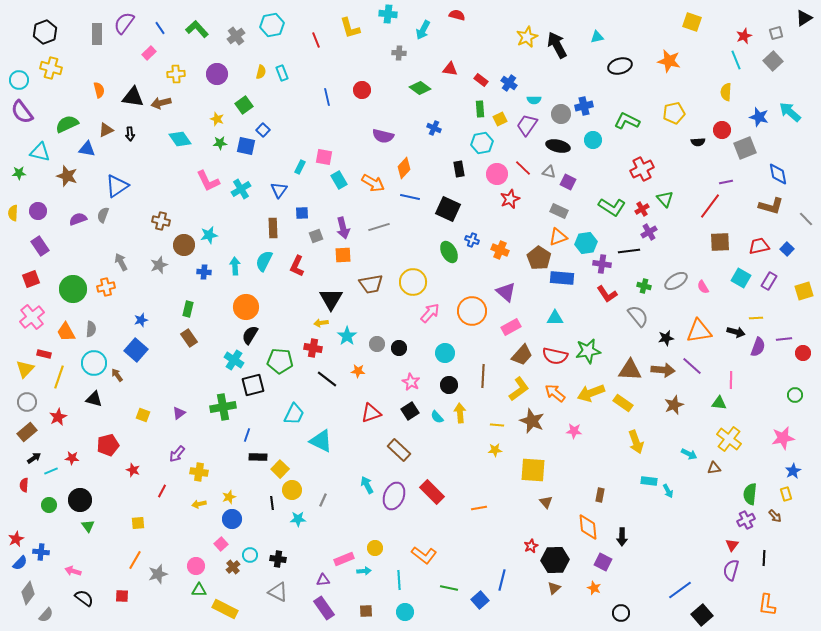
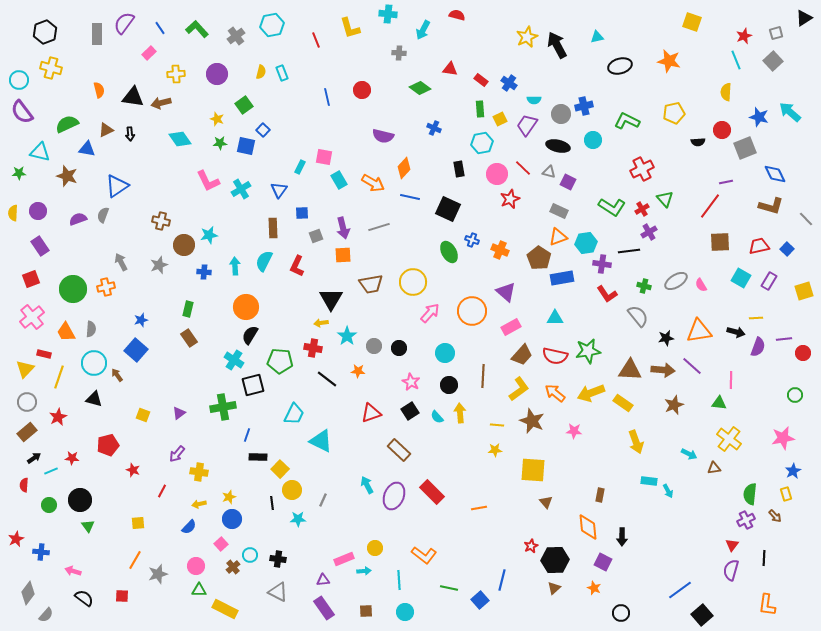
blue diamond at (778, 174): moved 3 px left; rotated 15 degrees counterclockwise
blue rectangle at (562, 278): rotated 15 degrees counterclockwise
pink semicircle at (703, 287): moved 2 px left, 2 px up
gray circle at (377, 344): moved 3 px left, 2 px down
blue semicircle at (20, 563): moved 169 px right, 36 px up
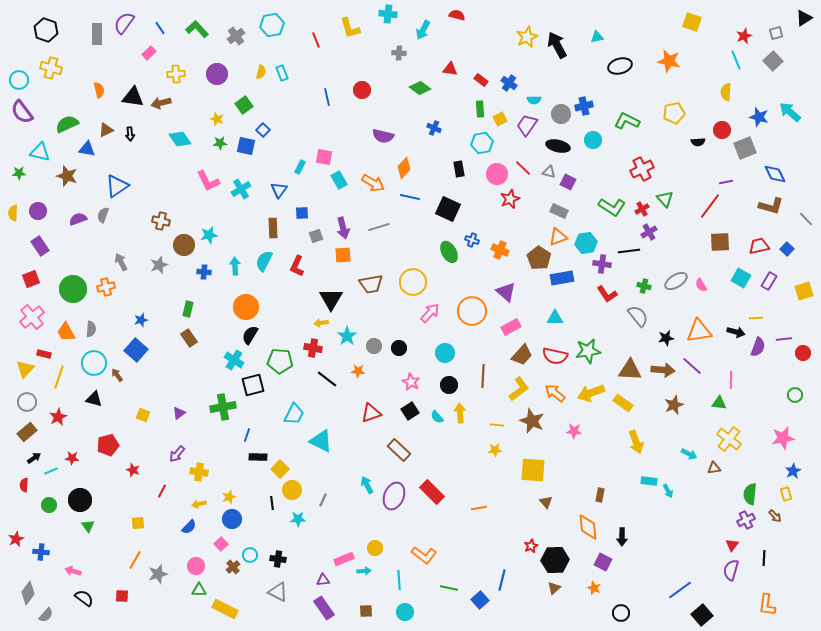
black hexagon at (45, 32): moved 1 px right, 2 px up; rotated 20 degrees counterclockwise
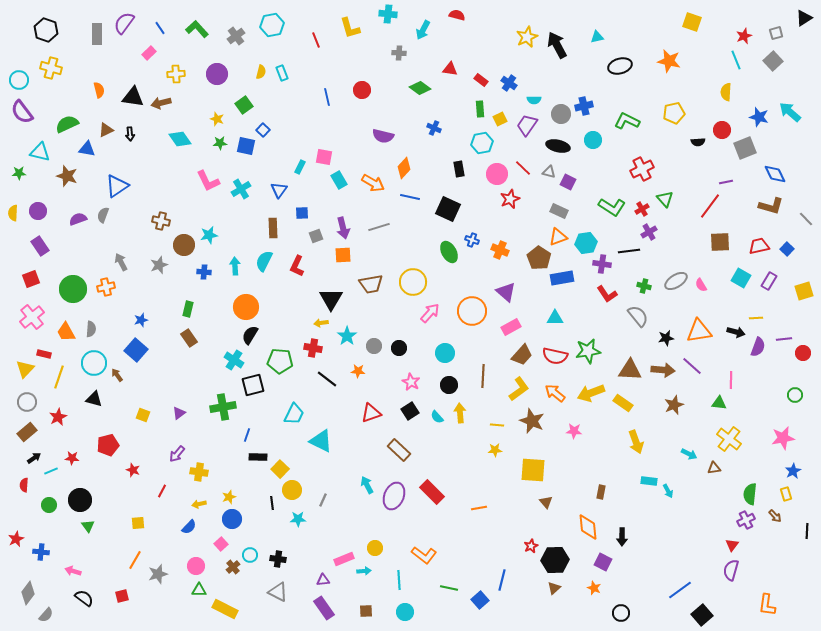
brown rectangle at (600, 495): moved 1 px right, 3 px up
black line at (764, 558): moved 43 px right, 27 px up
red square at (122, 596): rotated 16 degrees counterclockwise
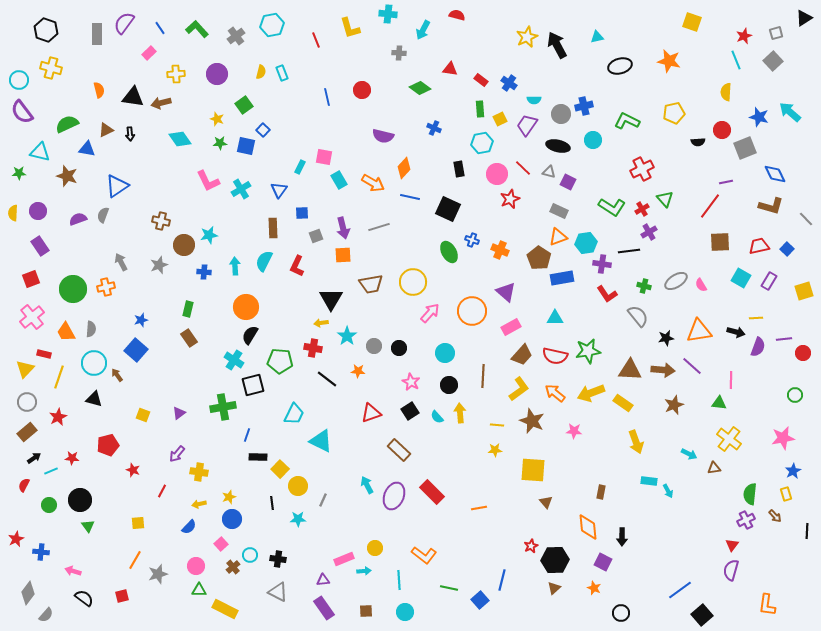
red semicircle at (24, 485): rotated 24 degrees clockwise
yellow circle at (292, 490): moved 6 px right, 4 px up
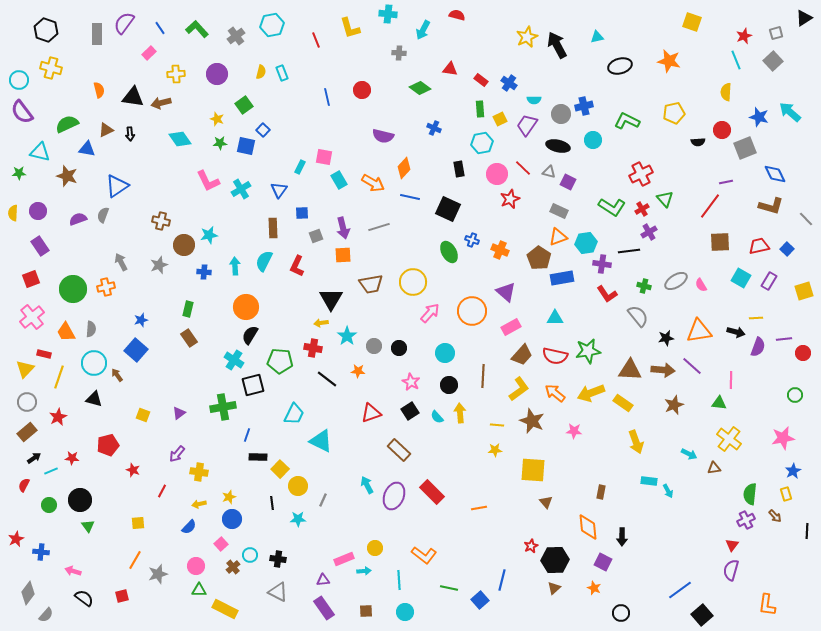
red cross at (642, 169): moved 1 px left, 5 px down
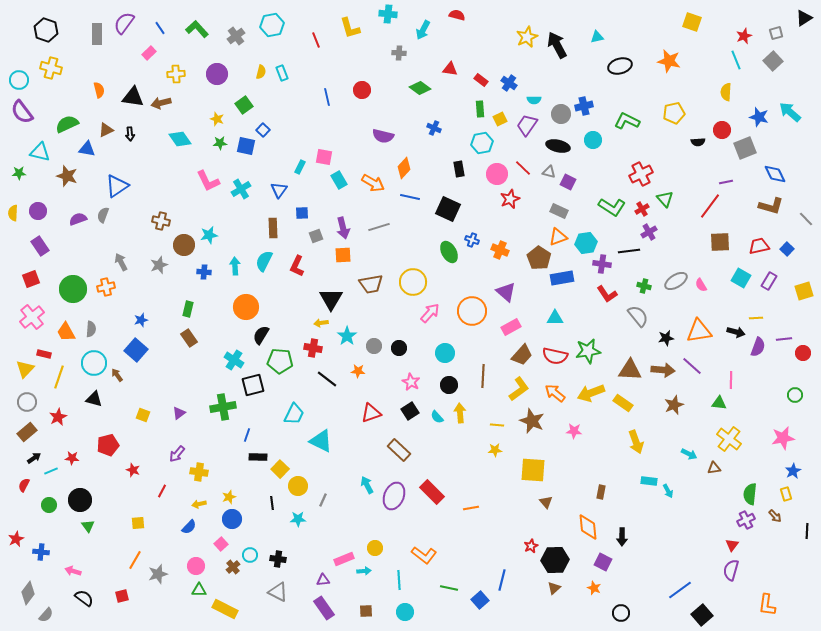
black semicircle at (250, 335): moved 11 px right
orange line at (479, 508): moved 8 px left
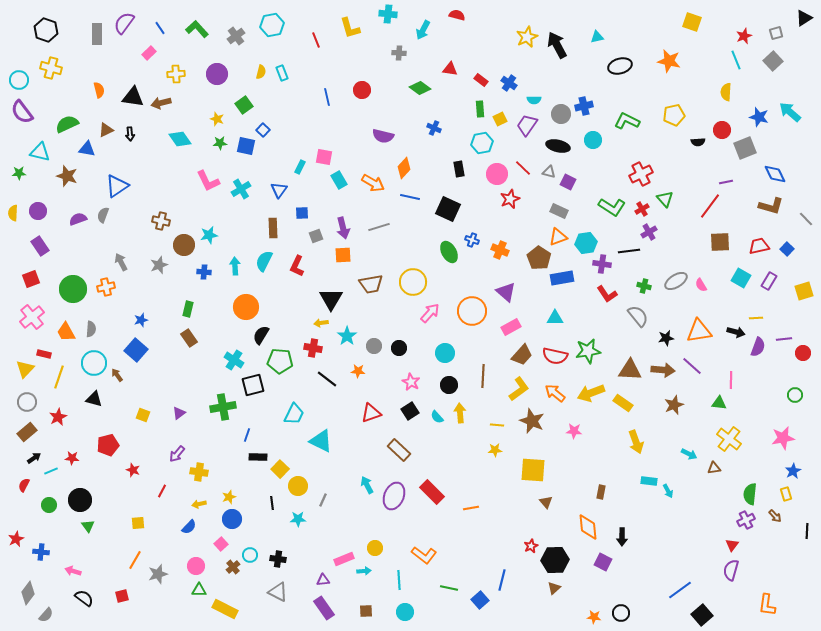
yellow pentagon at (674, 113): moved 2 px down
orange star at (594, 588): moved 29 px down; rotated 16 degrees counterclockwise
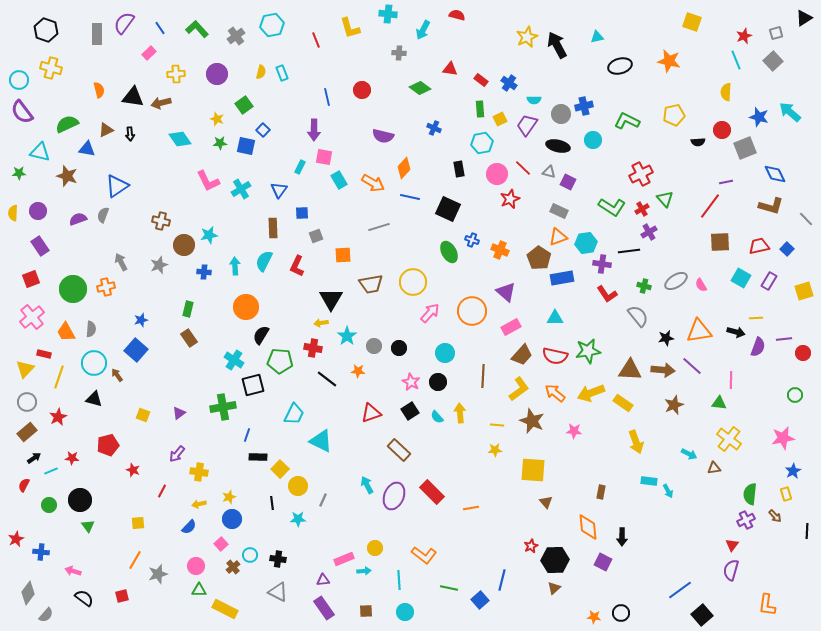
purple arrow at (343, 228): moved 29 px left, 98 px up; rotated 15 degrees clockwise
black circle at (449, 385): moved 11 px left, 3 px up
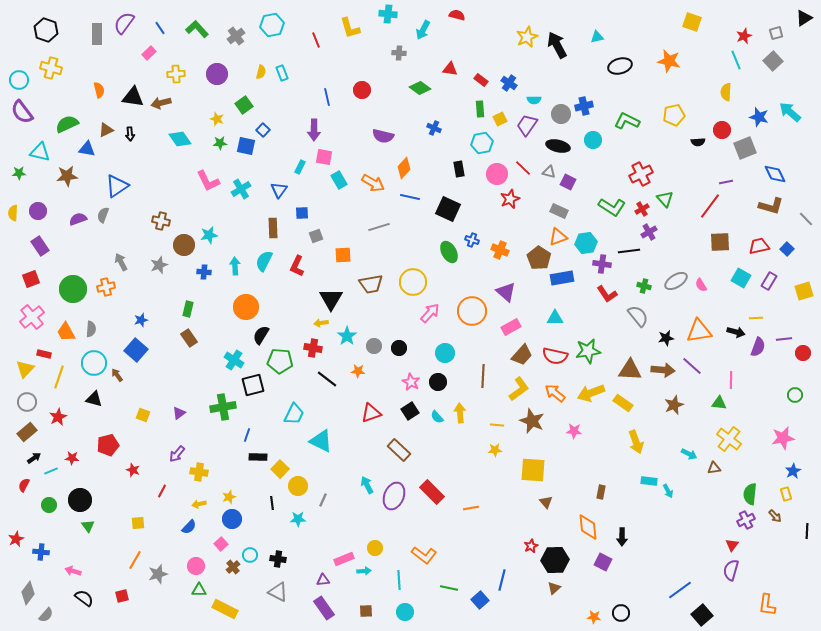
brown star at (67, 176): rotated 25 degrees counterclockwise
